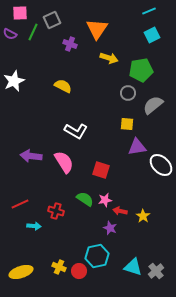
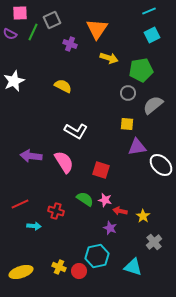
pink star: rotated 24 degrees clockwise
gray cross: moved 2 px left, 29 px up
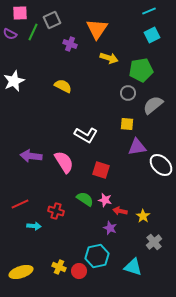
white L-shape: moved 10 px right, 4 px down
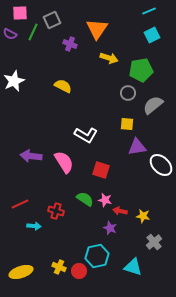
yellow star: rotated 24 degrees counterclockwise
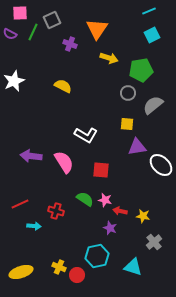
red square: rotated 12 degrees counterclockwise
red circle: moved 2 px left, 4 px down
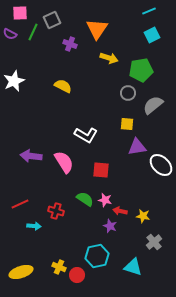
purple star: moved 2 px up
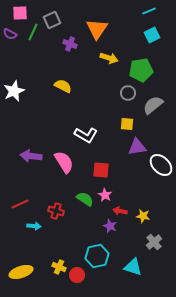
white star: moved 10 px down
pink star: moved 5 px up; rotated 16 degrees clockwise
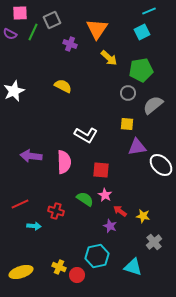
cyan square: moved 10 px left, 3 px up
yellow arrow: rotated 24 degrees clockwise
pink semicircle: rotated 30 degrees clockwise
red arrow: rotated 24 degrees clockwise
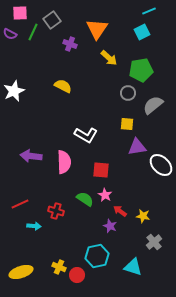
gray square: rotated 12 degrees counterclockwise
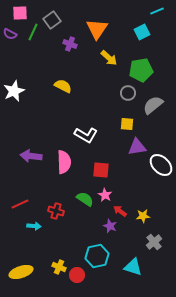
cyan line: moved 8 px right
yellow star: rotated 16 degrees counterclockwise
